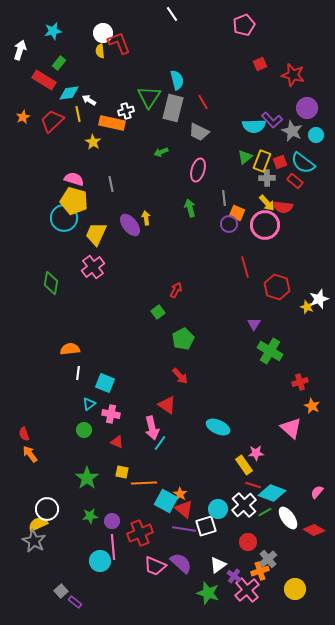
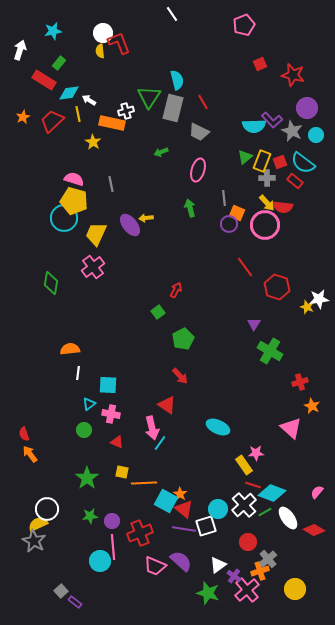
yellow arrow at (146, 218): rotated 88 degrees counterclockwise
red line at (245, 267): rotated 20 degrees counterclockwise
white star at (319, 299): rotated 12 degrees clockwise
cyan square at (105, 383): moved 3 px right, 2 px down; rotated 18 degrees counterclockwise
purple semicircle at (181, 563): moved 2 px up
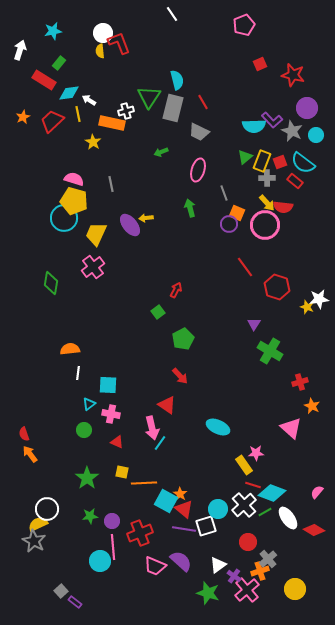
gray line at (224, 198): moved 5 px up; rotated 14 degrees counterclockwise
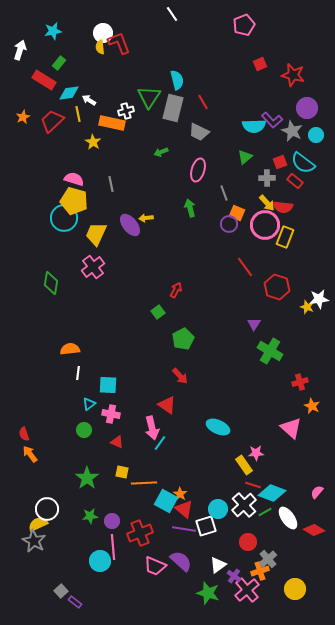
yellow semicircle at (100, 51): moved 4 px up
yellow rectangle at (262, 161): moved 23 px right, 76 px down
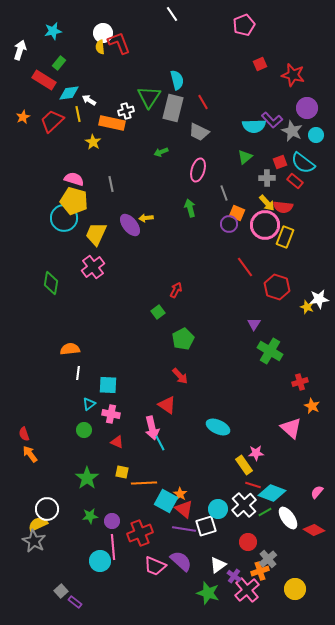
cyan line at (160, 443): rotated 63 degrees counterclockwise
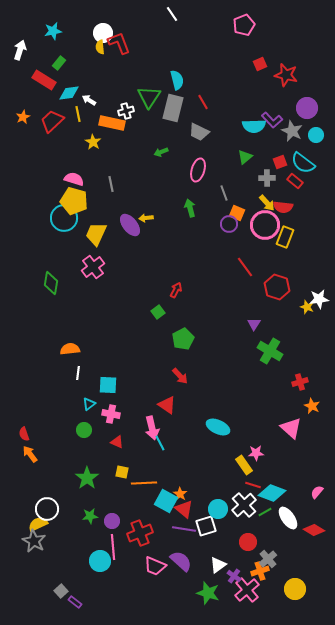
red star at (293, 75): moved 7 px left
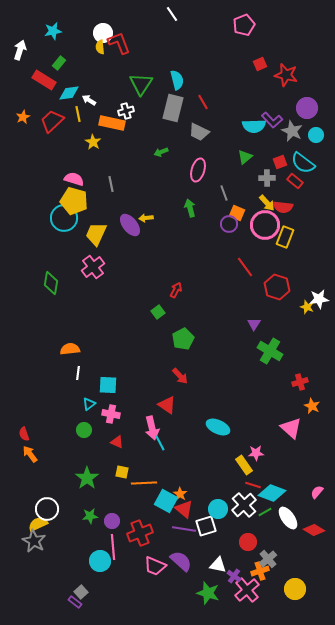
green triangle at (149, 97): moved 8 px left, 13 px up
white triangle at (218, 565): rotated 48 degrees clockwise
gray square at (61, 591): moved 20 px right, 1 px down
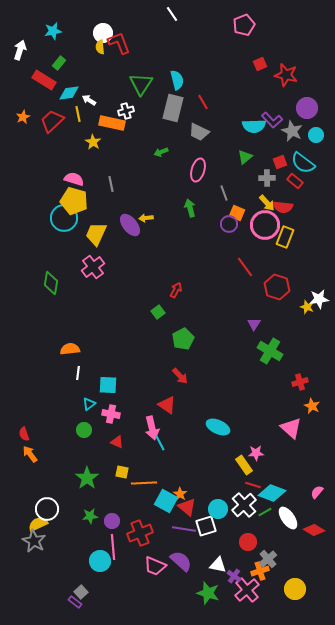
red triangle at (184, 509): moved 3 px right, 2 px up
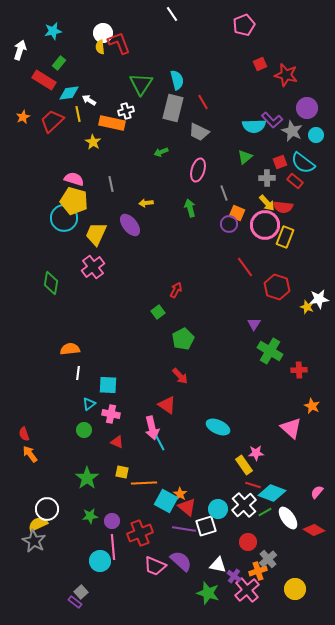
yellow arrow at (146, 218): moved 15 px up
red cross at (300, 382): moved 1 px left, 12 px up; rotated 14 degrees clockwise
orange cross at (260, 571): moved 2 px left
